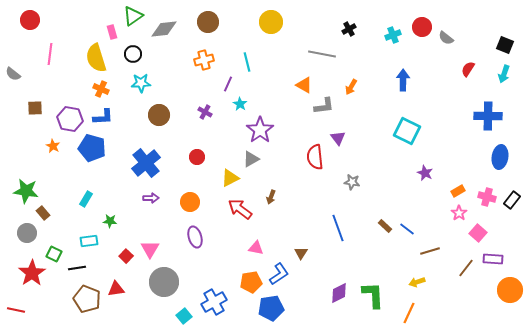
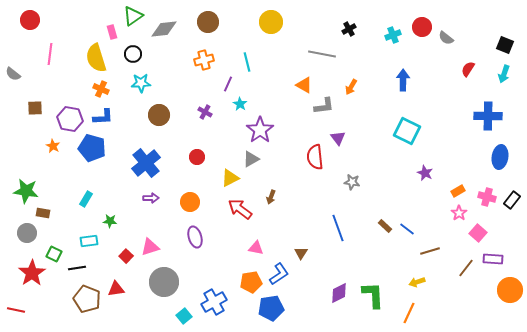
brown rectangle at (43, 213): rotated 40 degrees counterclockwise
pink triangle at (150, 249): moved 2 px up; rotated 42 degrees clockwise
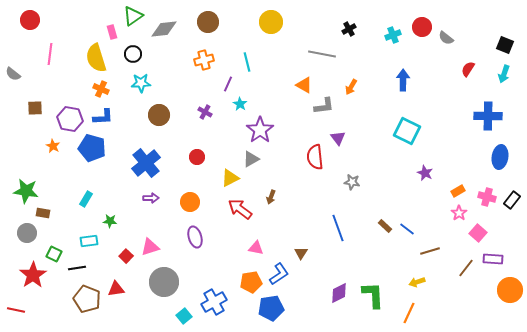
red star at (32, 273): moved 1 px right, 2 px down
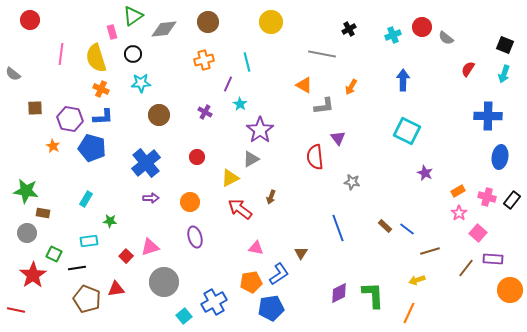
pink line at (50, 54): moved 11 px right
yellow arrow at (417, 282): moved 2 px up
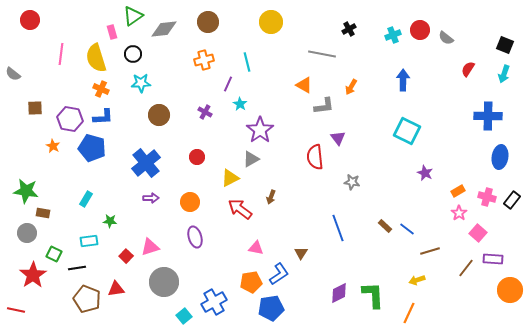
red circle at (422, 27): moved 2 px left, 3 px down
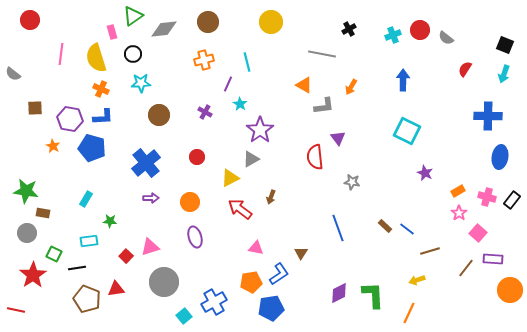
red semicircle at (468, 69): moved 3 px left
